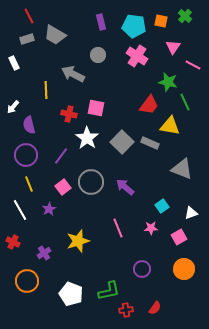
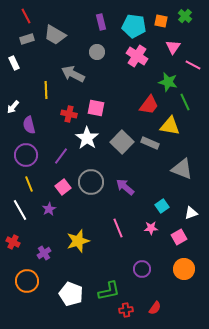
red line at (29, 16): moved 3 px left
gray circle at (98, 55): moved 1 px left, 3 px up
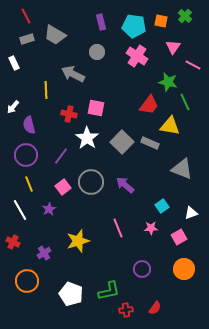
purple arrow at (125, 187): moved 2 px up
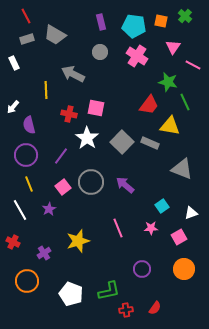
gray circle at (97, 52): moved 3 px right
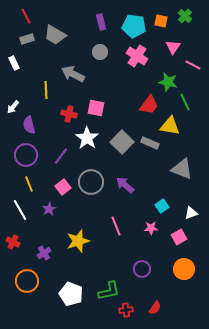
pink line at (118, 228): moved 2 px left, 2 px up
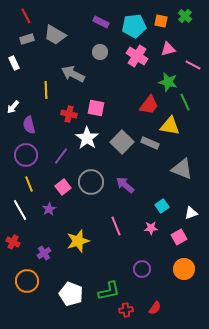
purple rectangle at (101, 22): rotated 49 degrees counterclockwise
cyan pentagon at (134, 26): rotated 15 degrees counterclockwise
pink triangle at (173, 47): moved 5 px left, 2 px down; rotated 42 degrees clockwise
